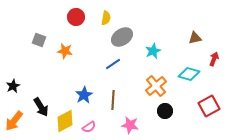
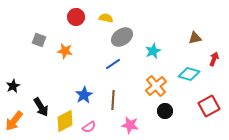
yellow semicircle: rotated 88 degrees counterclockwise
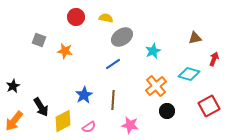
black circle: moved 2 px right
yellow diamond: moved 2 px left
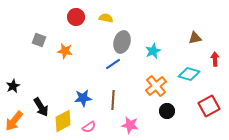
gray ellipse: moved 5 px down; rotated 40 degrees counterclockwise
red arrow: moved 1 px right; rotated 24 degrees counterclockwise
blue star: moved 1 px left, 3 px down; rotated 24 degrees clockwise
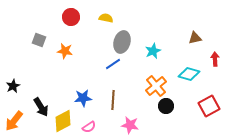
red circle: moved 5 px left
black circle: moved 1 px left, 5 px up
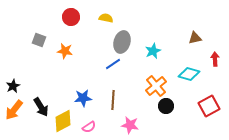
orange arrow: moved 11 px up
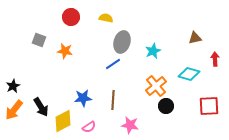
red square: rotated 25 degrees clockwise
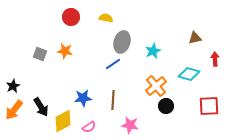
gray square: moved 1 px right, 14 px down
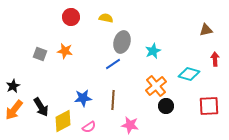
brown triangle: moved 11 px right, 8 px up
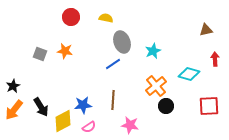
gray ellipse: rotated 35 degrees counterclockwise
blue star: moved 7 px down
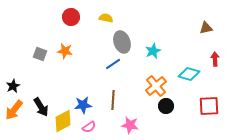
brown triangle: moved 2 px up
